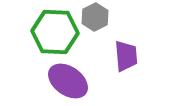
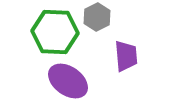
gray hexagon: moved 2 px right
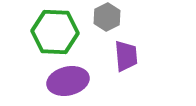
gray hexagon: moved 10 px right
purple ellipse: rotated 48 degrees counterclockwise
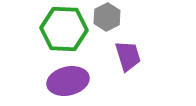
green hexagon: moved 9 px right, 3 px up
purple trapezoid: moved 2 px right; rotated 12 degrees counterclockwise
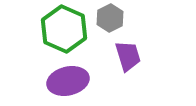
gray hexagon: moved 3 px right, 1 px down
green hexagon: rotated 21 degrees clockwise
